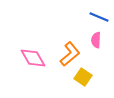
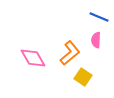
orange L-shape: moved 1 px up
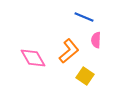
blue line: moved 15 px left
orange L-shape: moved 1 px left, 2 px up
yellow square: moved 2 px right, 1 px up
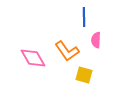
blue line: rotated 66 degrees clockwise
orange L-shape: moved 2 px left; rotated 95 degrees clockwise
yellow square: moved 1 px left, 1 px up; rotated 18 degrees counterclockwise
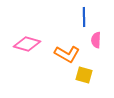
orange L-shape: moved 3 px down; rotated 25 degrees counterclockwise
pink diamond: moved 6 px left, 14 px up; rotated 44 degrees counterclockwise
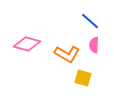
blue line: moved 6 px right, 4 px down; rotated 48 degrees counterclockwise
pink semicircle: moved 2 px left, 5 px down
yellow square: moved 1 px left, 3 px down
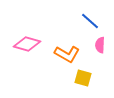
pink semicircle: moved 6 px right
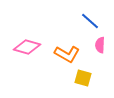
pink diamond: moved 3 px down
